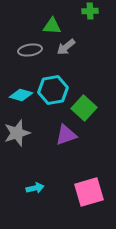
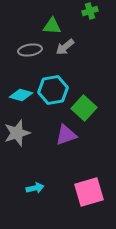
green cross: rotated 14 degrees counterclockwise
gray arrow: moved 1 px left
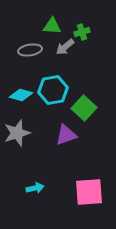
green cross: moved 8 px left, 21 px down
pink square: rotated 12 degrees clockwise
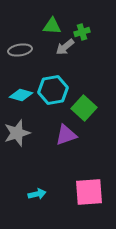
gray ellipse: moved 10 px left
cyan arrow: moved 2 px right, 6 px down
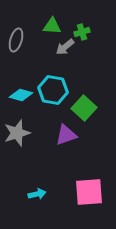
gray ellipse: moved 4 px left, 10 px up; rotated 65 degrees counterclockwise
cyan hexagon: rotated 20 degrees clockwise
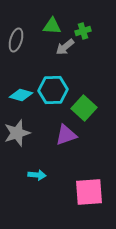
green cross: moved 1 px right, 1 px up
cyan hexagon: rotated 12 degrees counterclockwise
cyan arrow: moved 19 px up; rotated 18 degrees clockwise
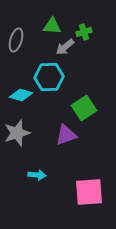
green cross: moved 1 px right, 1 px down
cyan hexagon: moved 4 px left, 13 px up
green square: rotated 15 degrees clockwise
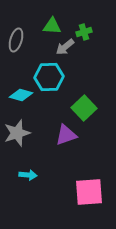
green square: rotated 10 degrees counterclockwise
cyan arrow: moved 9 px left
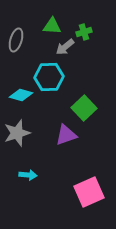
pink square: rotated 20 degrees counterclockwise
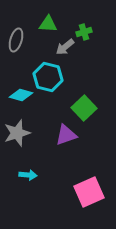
green triangle: moved 4 px left, 2 px up
cyan hexagon: moved 1 px left; rotated 16 degrees clockwise
